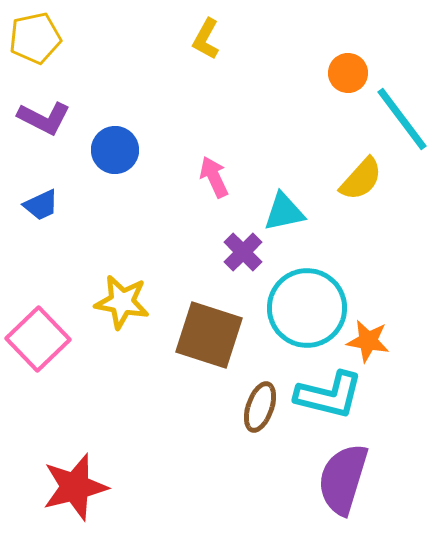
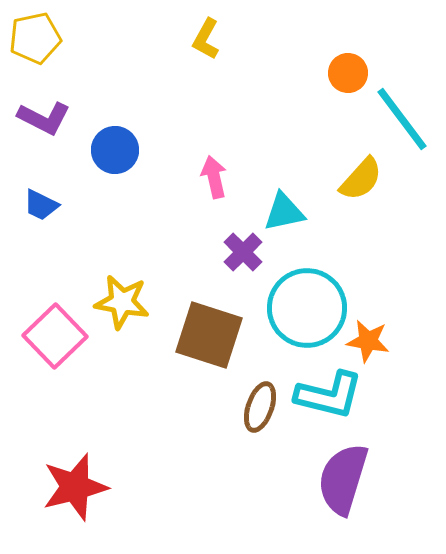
pink arrow: rotated 12 degrees clockwise
blue trapezoid: rotated 51 degrees clockwise
pink square: moved 17 px right, 3 px up
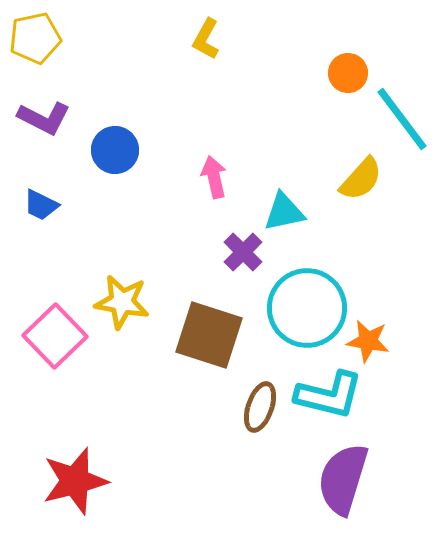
red star: moved 6 px up
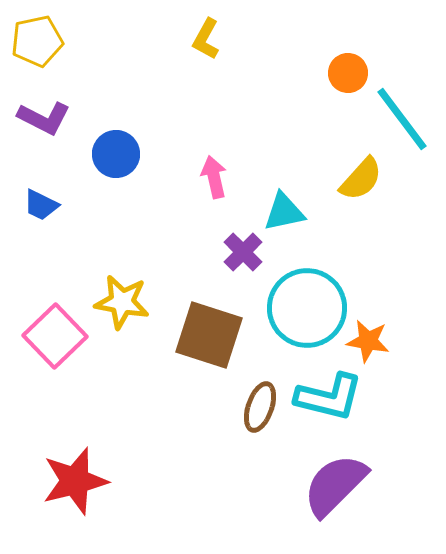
yellow pentagon: moved 2 px right, 3 px down
blue circle: moved 1 px right, 4 px down
cyan L-shape: moved 2 px down
purple semicircle: moved 8 px left, 6 px down; rotated 28 degrees clockwise
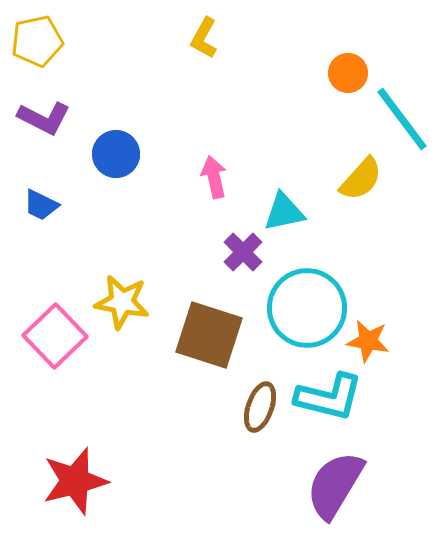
yellow L-shape: moved 2 px left, 1 px up
purple semicircle: rotated 14 degrees counterclockwise
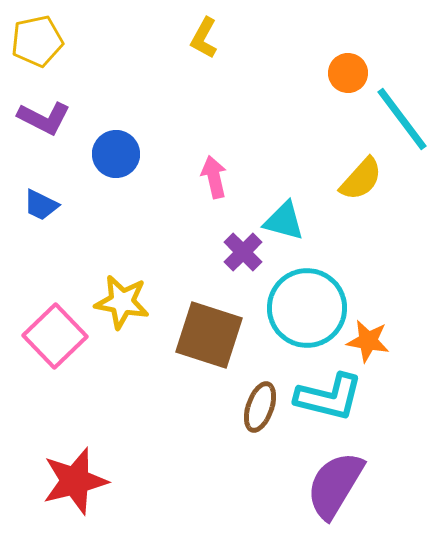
cyan triangle: moved 9 px down; rotated 27 degrees clockwise
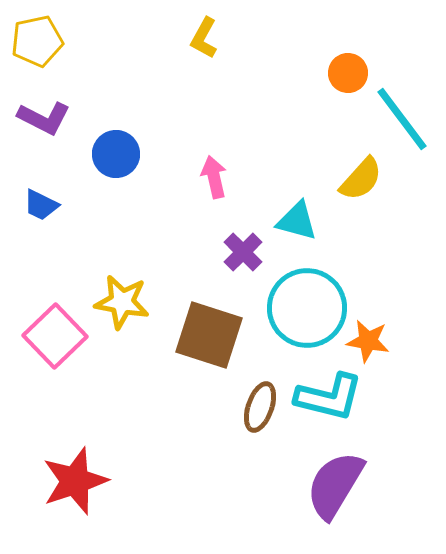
cyan triangle: moved 13 px right
red star: rotated 4 degrees counterclockwise
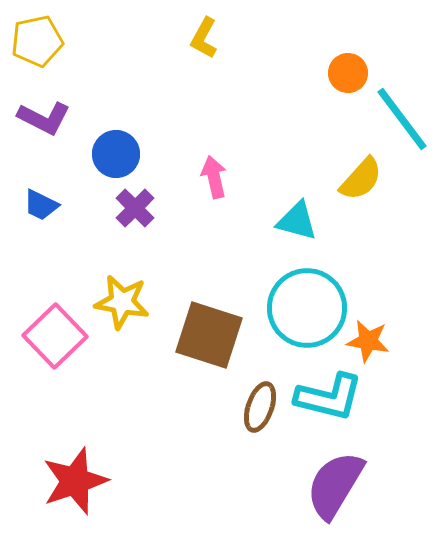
purple cross: moved 108 px left, 44 px up
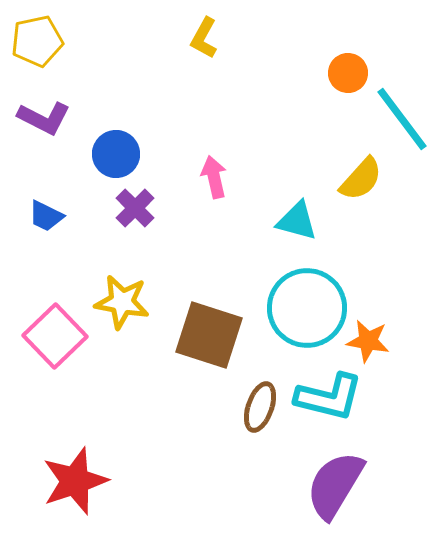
blue trapezoid: moved 5 px right, 11 px down
